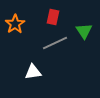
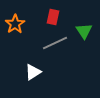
white triangle: rotated 24 degrees counterclockwise
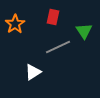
gray line: moved 3 px right, 4 px down
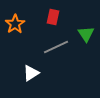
green triangle: moved 2 px right, 3 px down
gray line: moved 2 px left
white triangle: moved 2 px left, 1 px down
